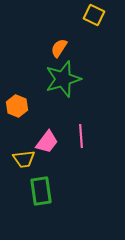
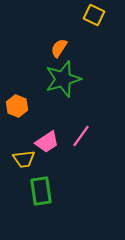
pink line: rotated 40 degrees clockwise
pink trapezoid: rotated 20 degrees clockwise
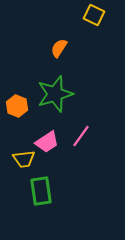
green star: moved 8 px left, 15 px down
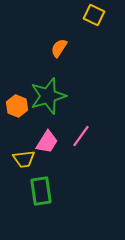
green star: moved 7 px left, 2 px down
pink trapezoid: rotated 25 degrees counterclockwise
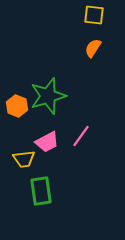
yellow square: rotated 20 degrees counterclockwise
orange semicircle: moved 34 px right
pink trapezoid: rotated 30 degrees clockwise
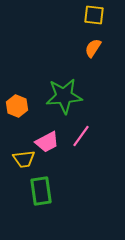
green star: moved 16 px right; rotated 12 degrees clockwise
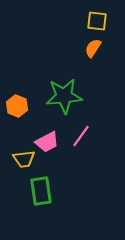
yellow square: moved 3 px right, 6 px down
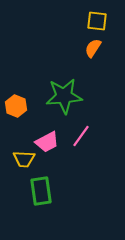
orange hexagon: moved 1 px left
yellow trapezoid: rotated 10 degrees clockwise
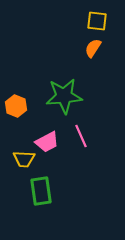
pink line: rotated 60 degrees counterclockwise
